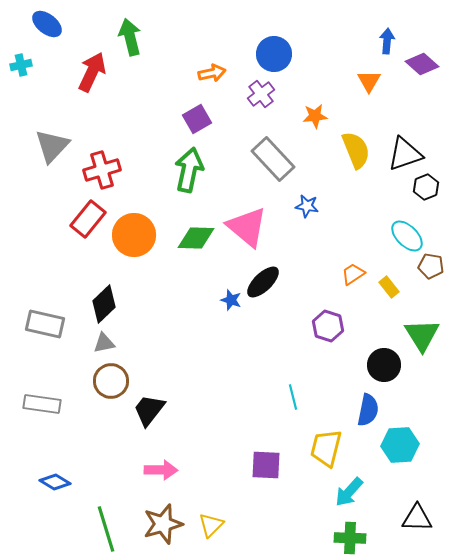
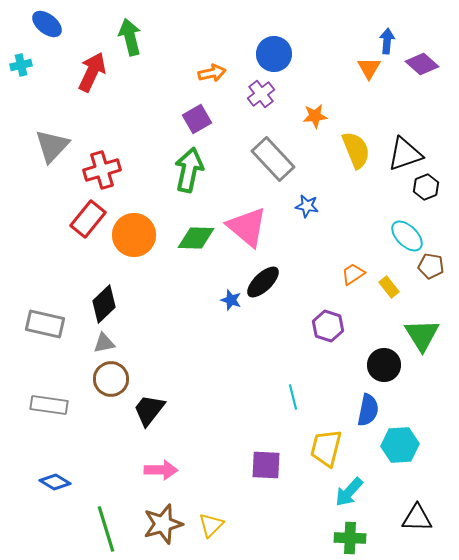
orange triangle at (369, 81): moved 13 px up
brown circle at (111, 381): moved 2 px up
gray rectangle at (42, 404): moved 7 px right, 1 px down
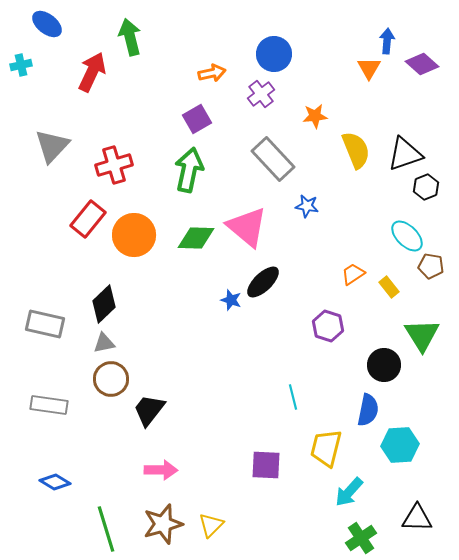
red cross at (102, 170): moved 12 px right, 5 px up
green cross at (350, 538): moved 11 px right; rotated 36 degrees counterclockwise
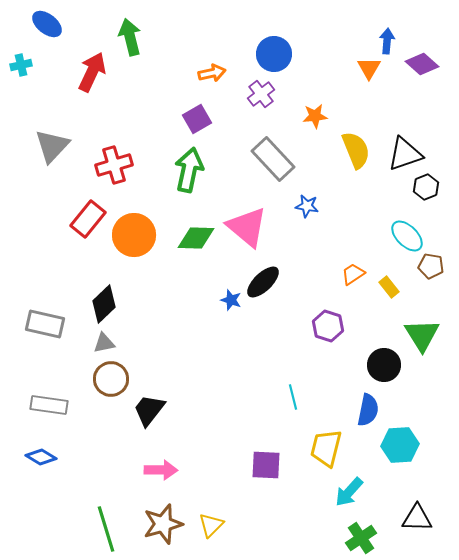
blue diamond at (55, 482): moved 14 px left, 25 px up
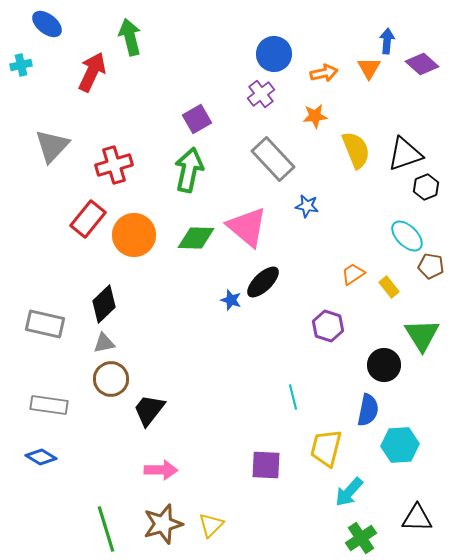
orange arrow at (212, 73): moved 112 px right
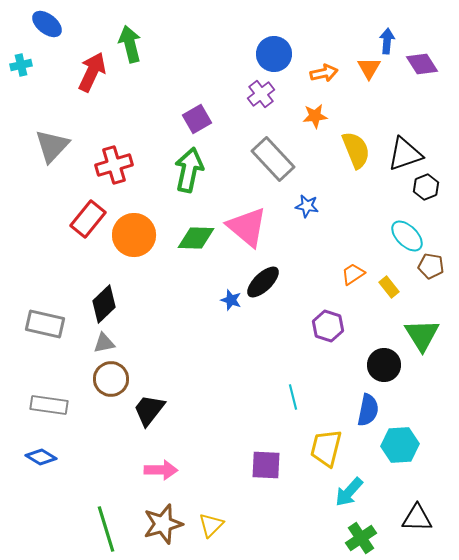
green arrow at (130, 37): moved 7 px down
purple diamond at (422, 64): rotated 16 degrees clockwise
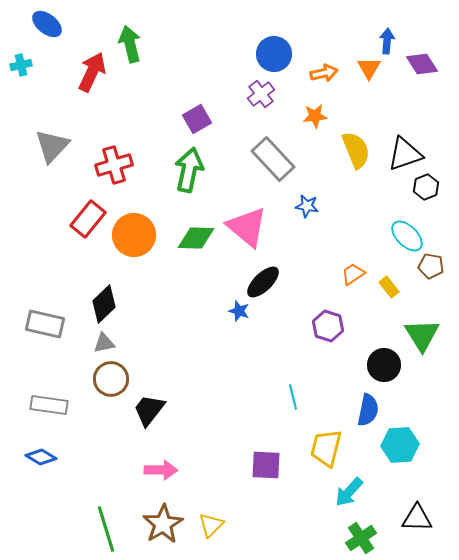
blue star at (231, 300): moved 8 px right, 11 px down
brown star at (163, 524): rotated 15 degrees counterclockwise
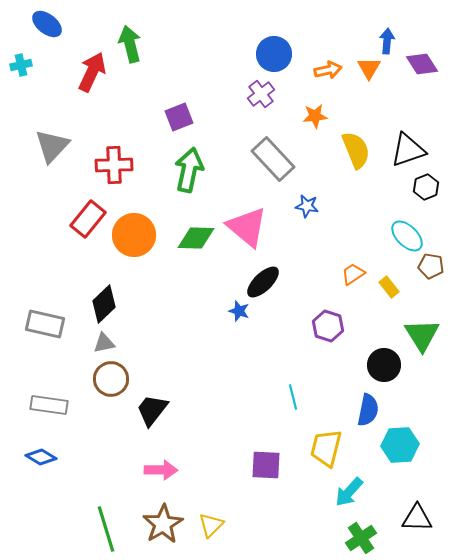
orange arrow at (324, 73): moved 4 px right, 3 px up
purple square at (197, 119): moved 18 px left, 2 px up; rotated 8 degrees clockwise
black triangle at (405, 154): moved 3 px right, 4 px up
red cross at (114, 165): rotated 15 degrees clockwise
black trapezoid at (149, 410): moved 3 px right
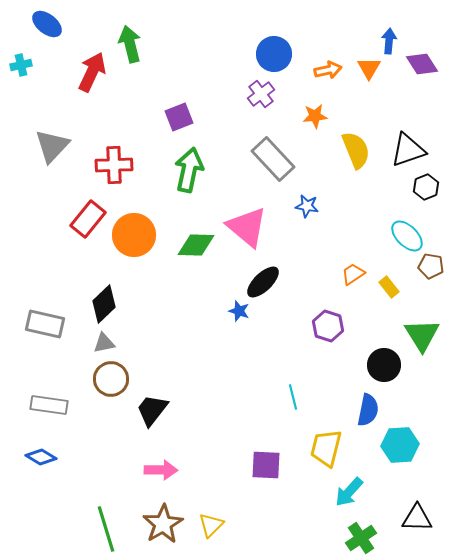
blue arrow at (387, 41): moved 2 px right
green diamond at (196, 238): moved 7 px down
